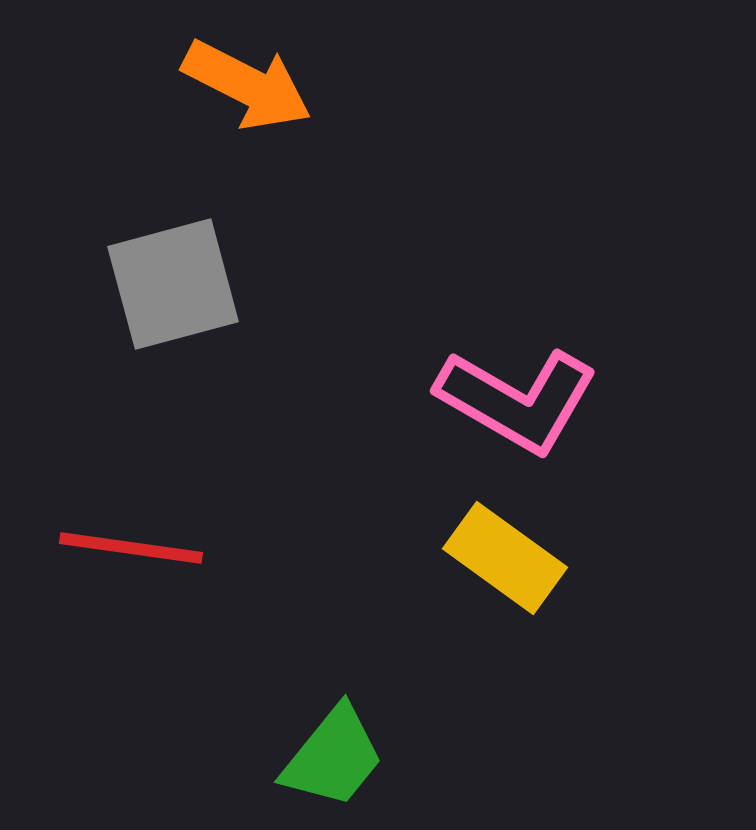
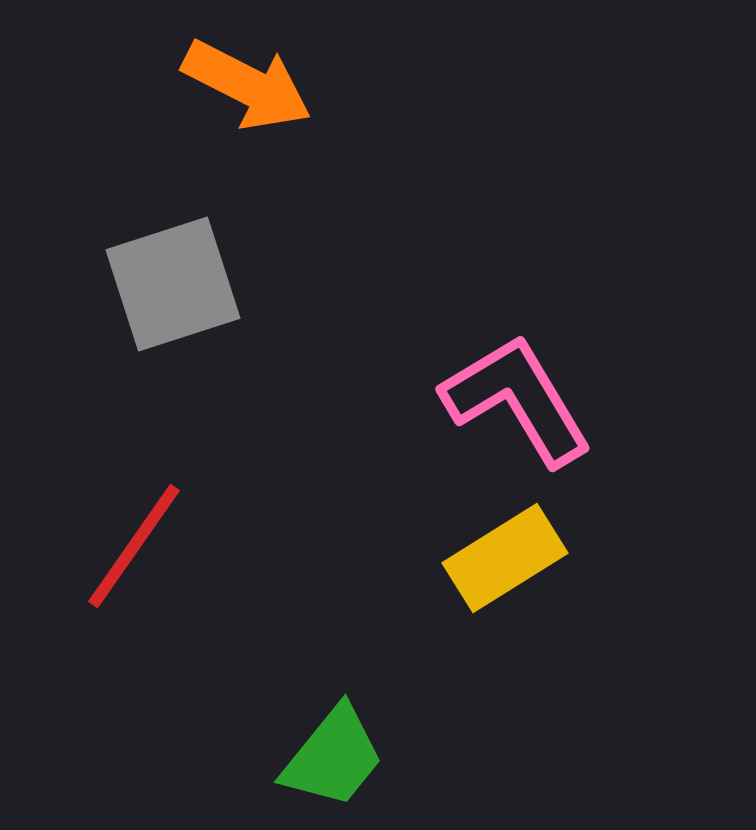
gray square: rotated 3 degrees counterclockwise
pink L-shape: rotated 151 degrees counterclockwise
red line: moved 3 px right, 2 px up; rotated 63 degrees counterclockwise
yellow rectangle: rotated 68 degrees counterclockwise
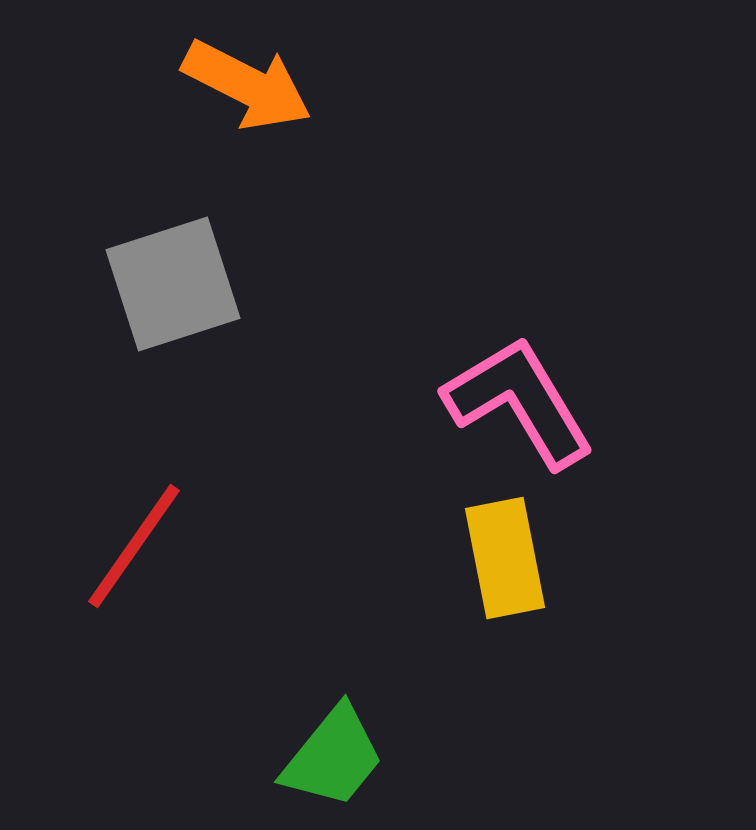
pink L-shape: moved 2 px right, 2 px down
yellow rectangle: rotated 69 degrees counterclockwise
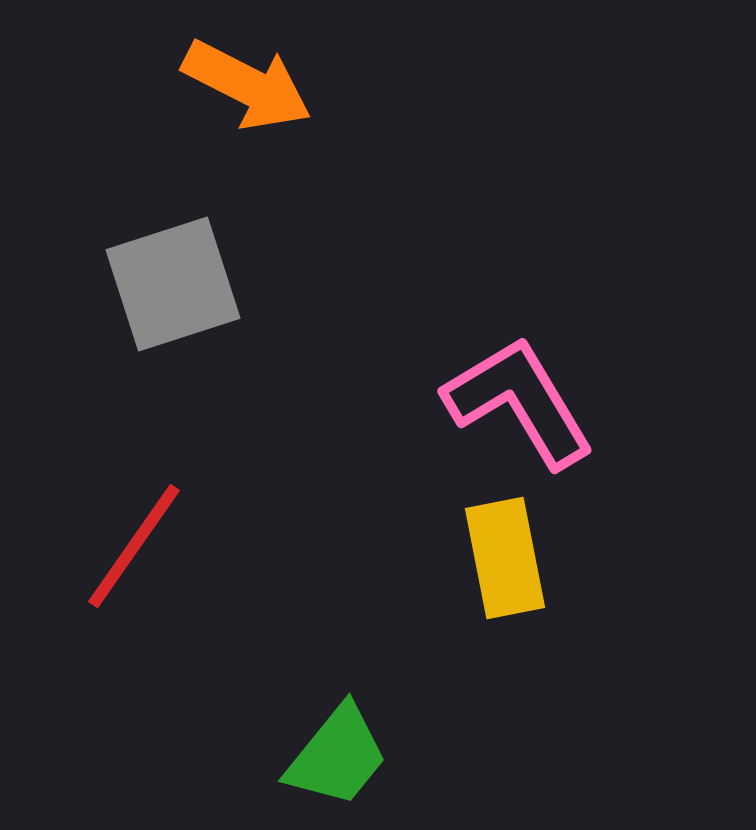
green trapezoid: moved 4 px right, 1 px up
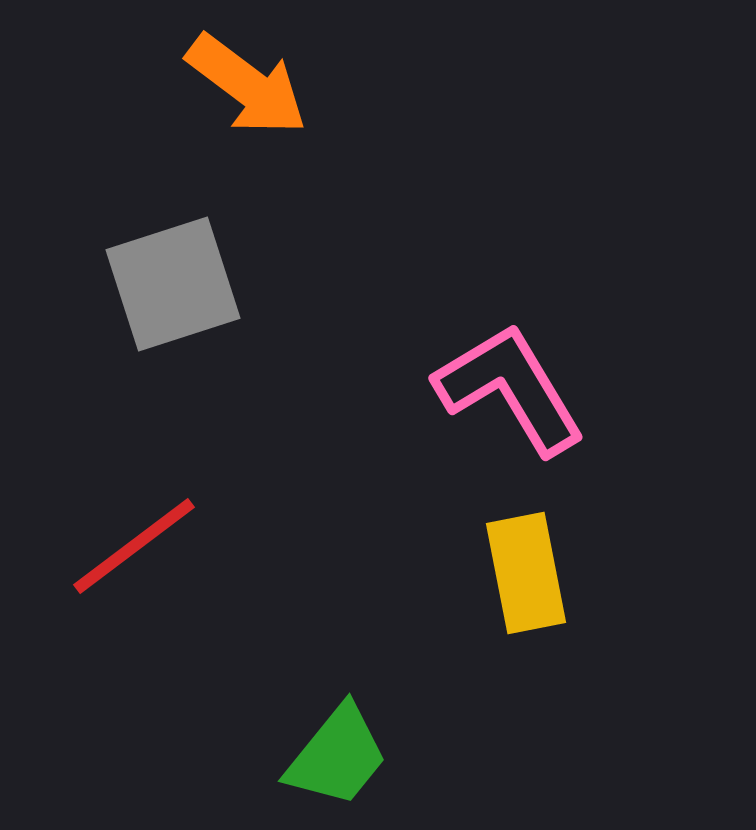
orange arrow: rotated 10 degrees clockwise
pink L-shape: moved 9 px left, 13 px up
red line: rotated 18 degrees clockwise
yellow rectangle: moved 21 px right, 15 px down
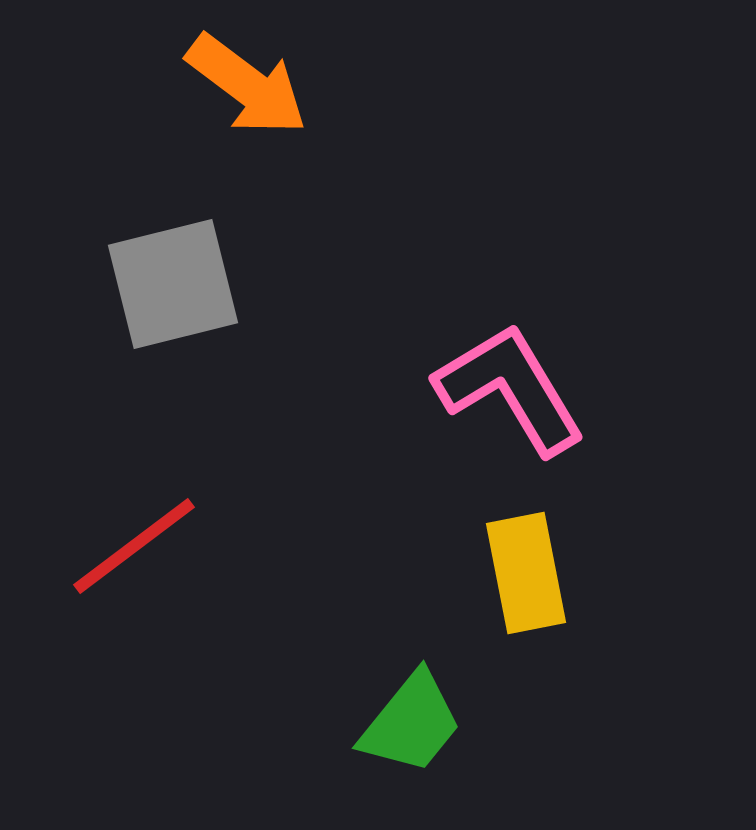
gray square: rotated 4 degrees clockwise
green trapezoid: moved 74 px right, 33 px up
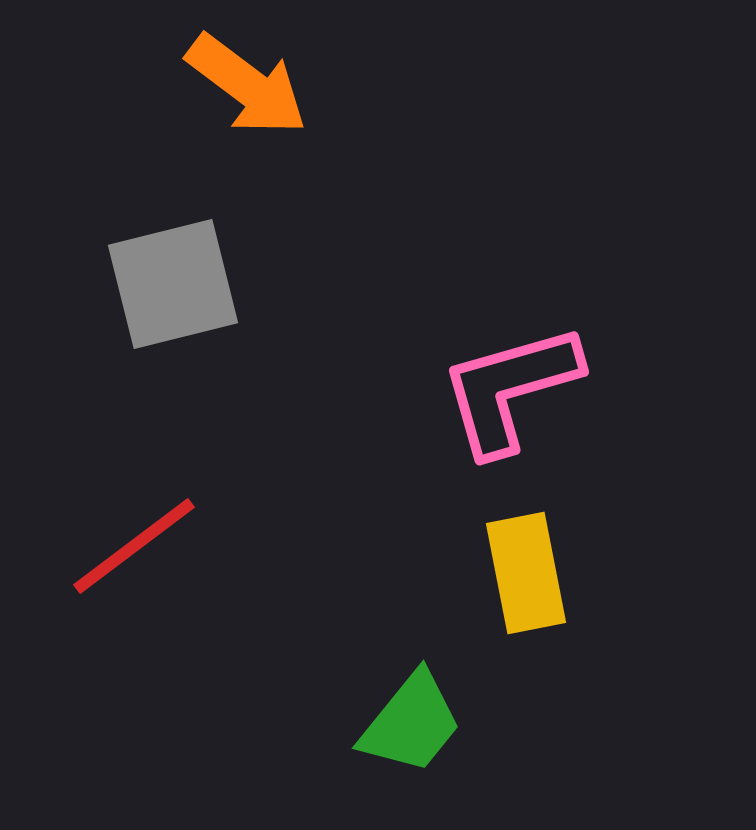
pink L-shape: rotated 75 degrees counterclockwise
